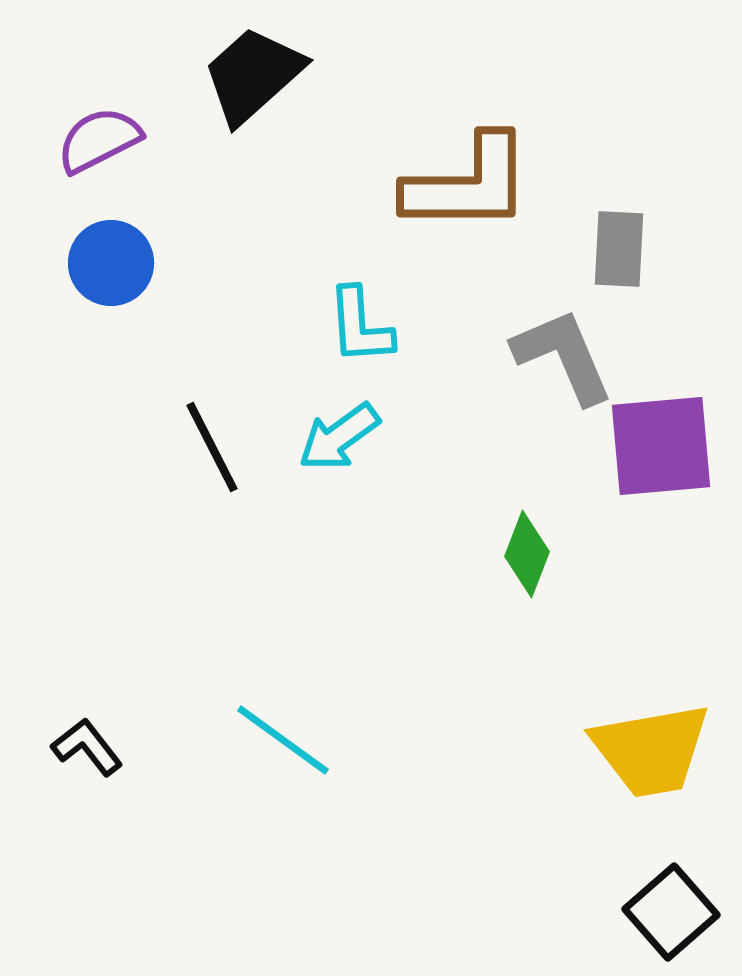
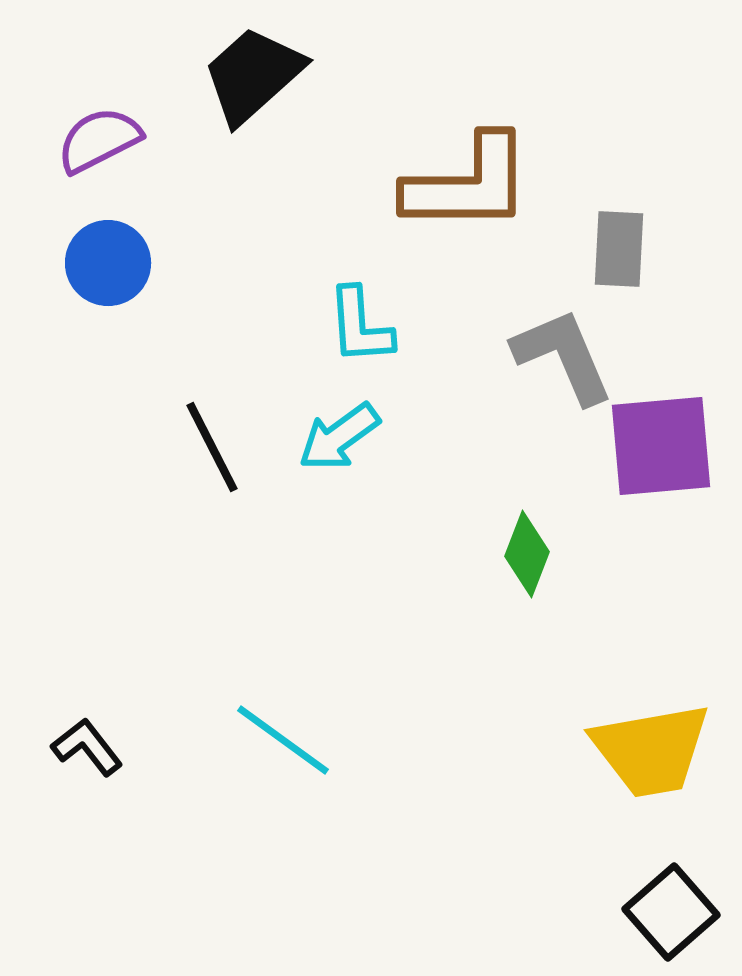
blue circle: moved 3 px left
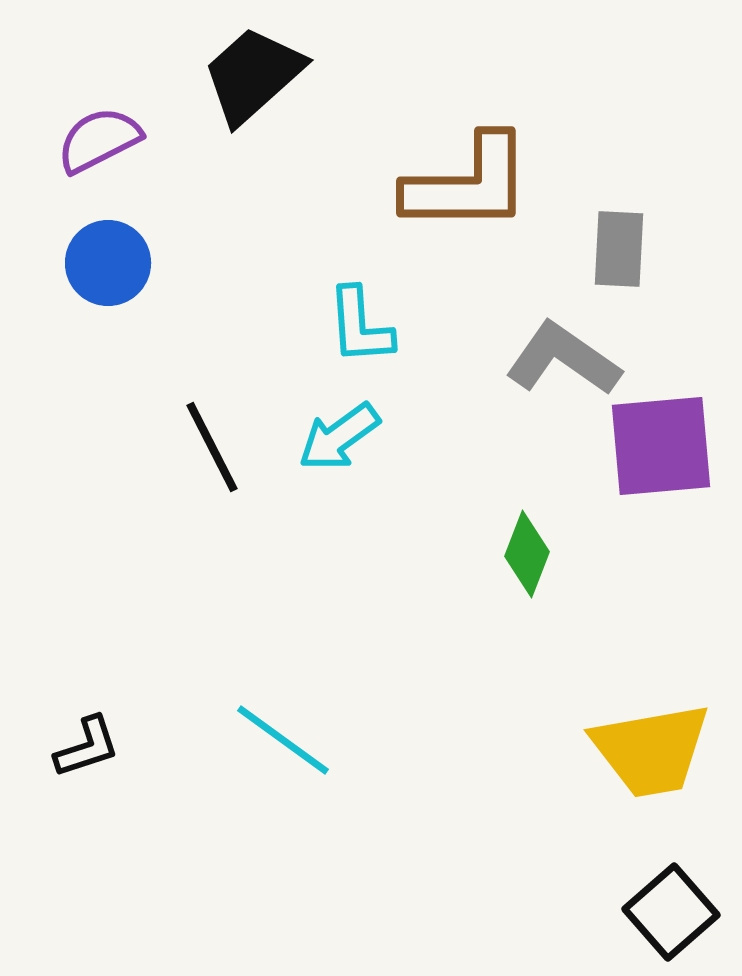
gray L-shape: moved 3 px down; rotated 32 degrees counterclockwise
black L-shape: rotated 110 degrees clockwise
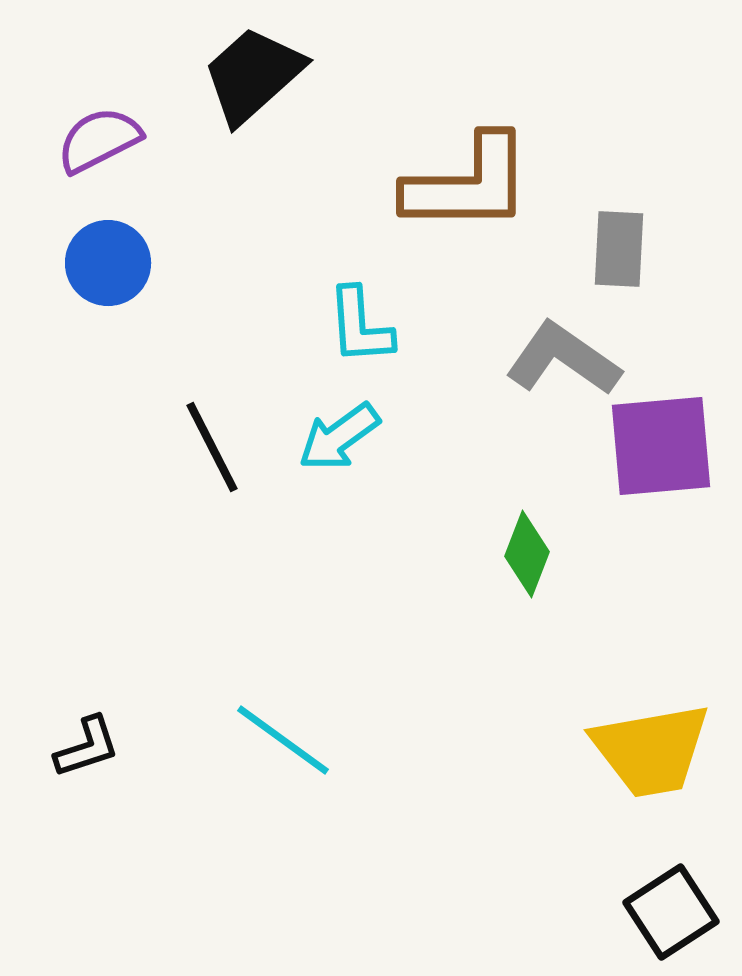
black square: rotated 8 degrees clockwise
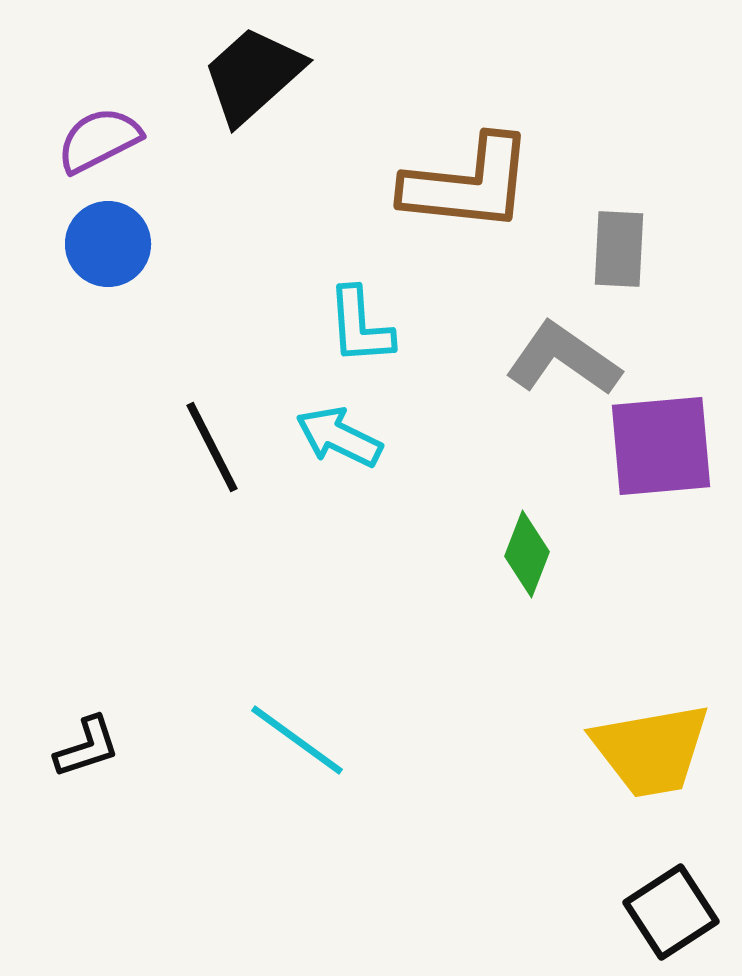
brown L-shape: rotated 6 degrees clockwise
blue circle: moved 19 px up
cyan arrow: rotated 62 degrees clockwise
cyan line: moved 14 px right
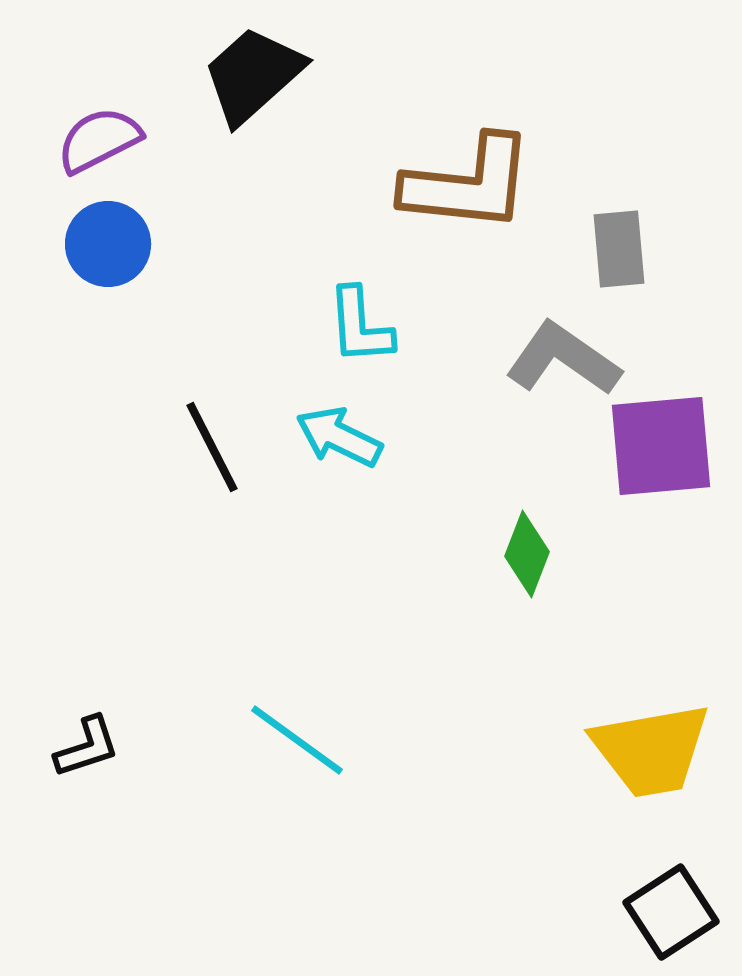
gray rectangle: rotated 8 degrees counterclockwise
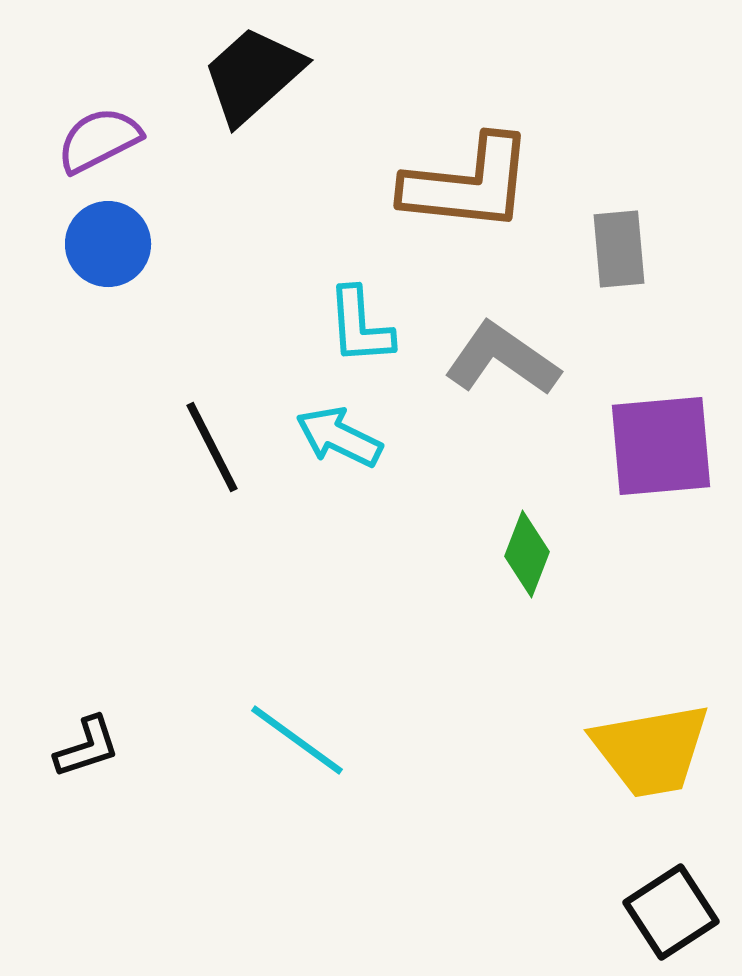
gray L-shape: moved 61 px left
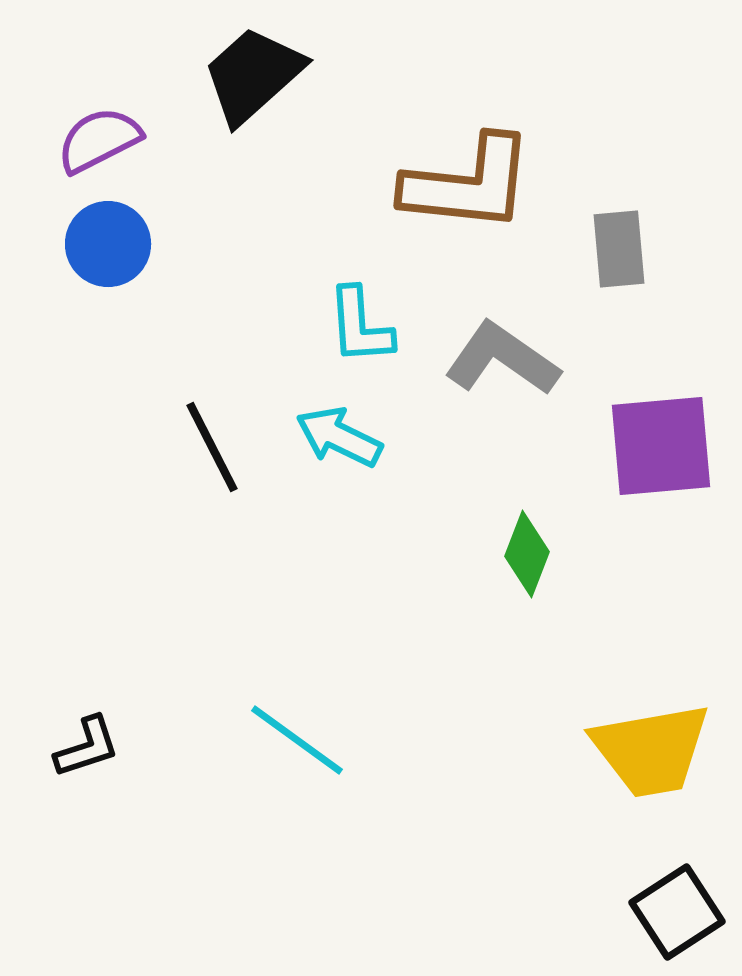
black square: moved 6 px right
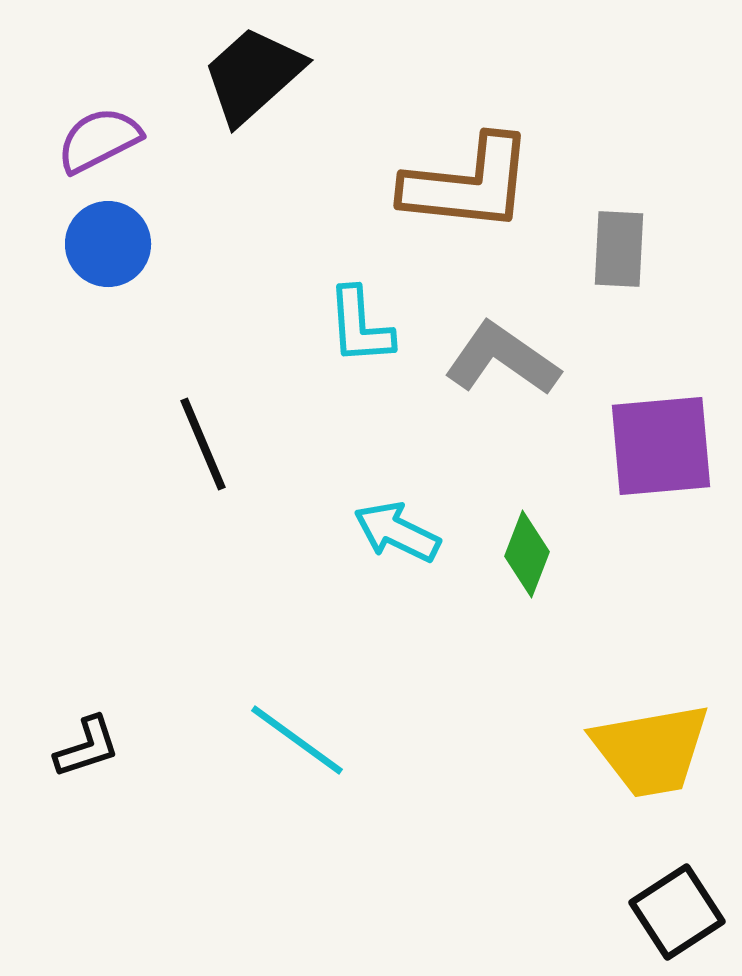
gray rectangle: rotated 8 degrees clockwise
cyan arrow: moved 58 px right, 95 px down
black line: moved 9 px left, 3 px up; rotated 4 degrees clockwise
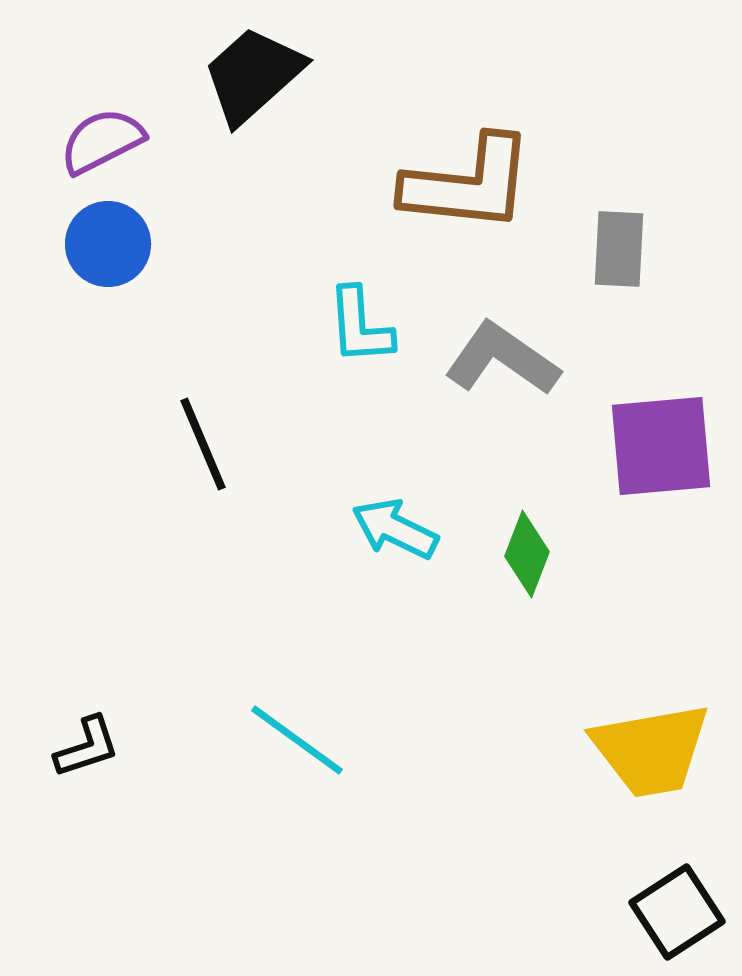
purple semicircle: moved 3 px right, 1 px down
cyan arrow: moved 2 px left, 3 px up
